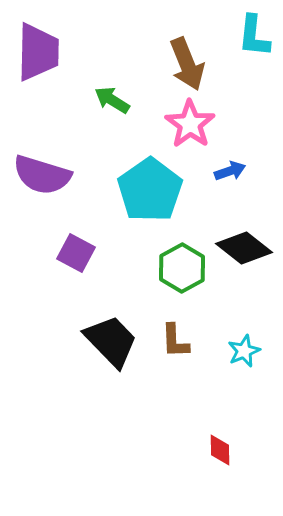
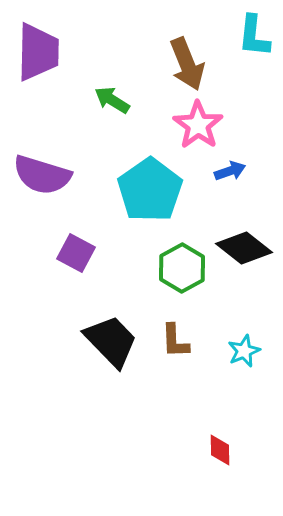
pink star: moved 8 px right, 1 px down
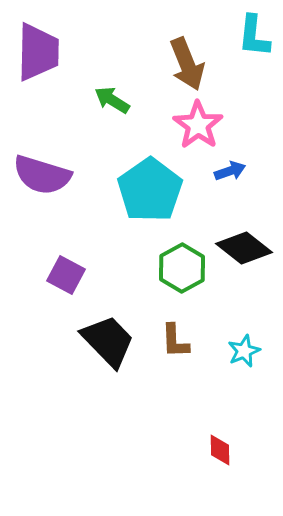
purple square: moved 10 px left, 22 px down
black trapezoid: moved 3 px left
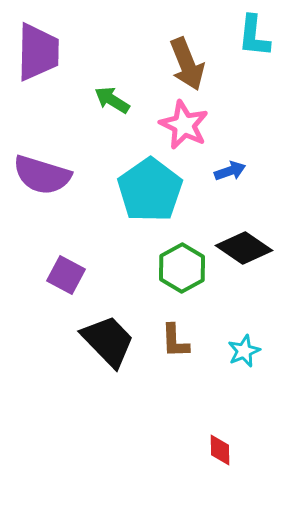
pink star: moved 14 px left; rotated 9 degrees counterclockwise
black diamond: rotated 4 degrees counterclockwise
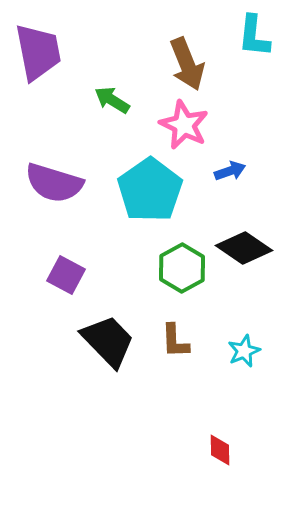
purple trapezoid: rotated 12 degrees counterclockwise
purple semicircle: moved 12 px right, 8 px down
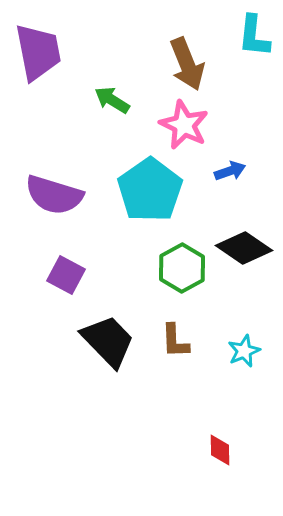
purple semicircle: moved 12 px down
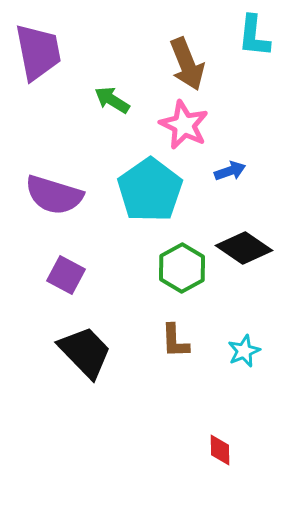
black trapezoid: moved 23 px left, 11 px down
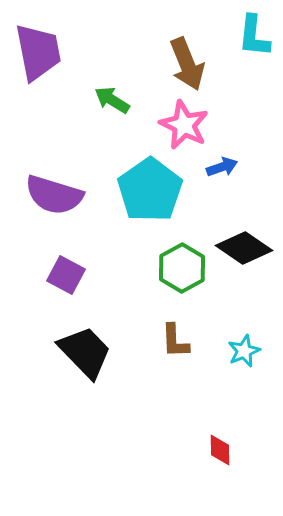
blue arrow: moved 8 px left, 4 px up
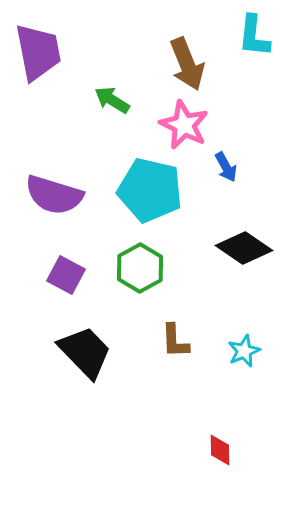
blue arrow: moved 4 px right; rotated 80 degrees clockwise
cyan pentagon: rotated 24 degrees counterclockwise
green hexagon: moved 42 px left
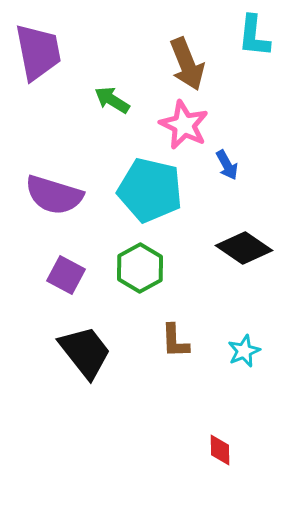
blue arrow: moved 1 px right, 2 px up
black trapezoid: rotated 6 degrees clockwise
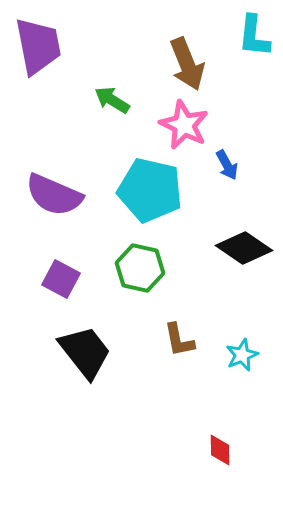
purple trapezoid: moved 6 px up
purple semicircle: rotated 6 degrees clockwise
green hexagon: rotated 18 degrees counterclockwise
purple square: moved 5 px left, 4 px down
brown L-shape: moved 4 px right, 1 px up; rotated 9 degrees counterclockwise
cyan star: moved 2 px left, 4 px down
